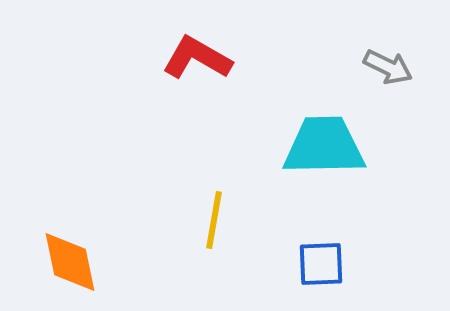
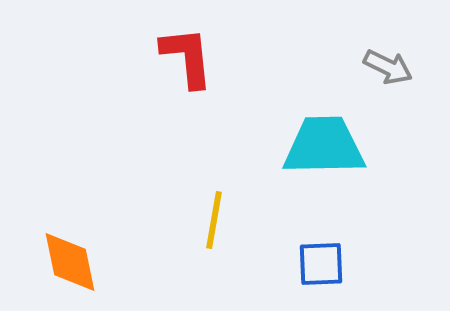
red L-shape: moved 10 px left, 1 px up; rotated 54 degrees clockwise
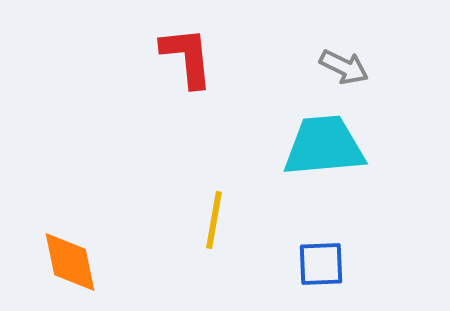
gray arrow: moved 44 px left
cyan trapezoid: rotated 4 degrees counterclockwise
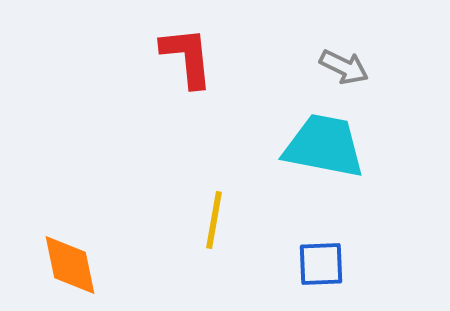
cyan trapezoid: rotated 16 degrees clockwise
orange diamond: moved 3 px down
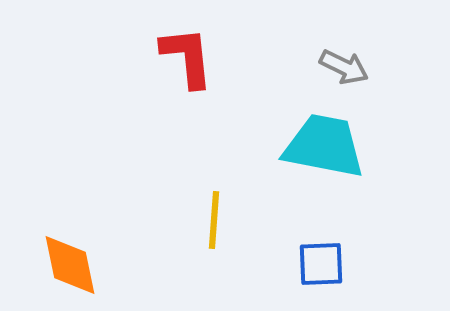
yellow line: rotated 6 degrees counterclockwise
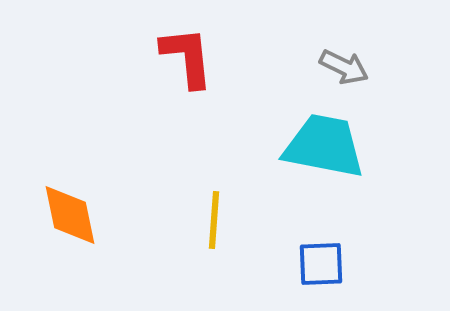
orange diamond: moved 50 px up
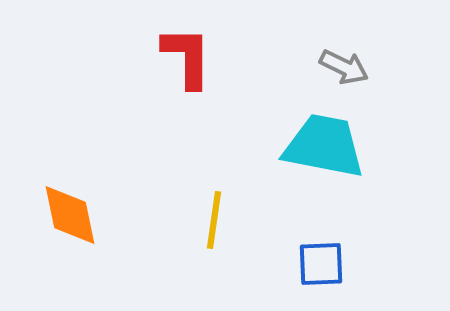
red L-shape: rotated 6 degrees clockwise
yellow line: rotated 4 degrees clockwise
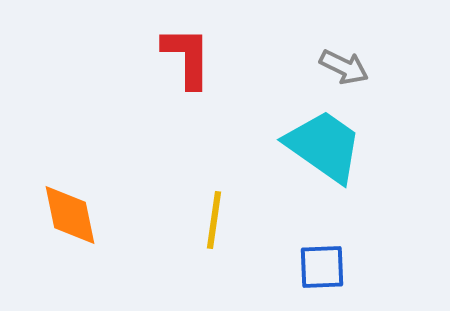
cyan trapezoid: rotated 24 degrees clockwise
blue square: moved 1 px right, 3 px down
